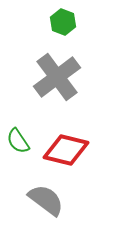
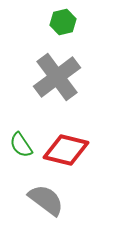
green hexagon: rotated 25 degrees clockwise
green semicircle: moved 3 px right, 4 px down
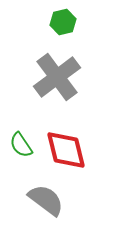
red diamond: rotated 63 degrees clockwise
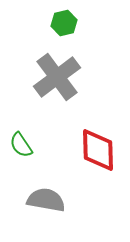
green hexagon: moved 1 px right, 1 px down
red diamond: moved 32 px right; rotated 12 degrees clockwise
gray semicircle: rotated 27 degrees counterclockwise
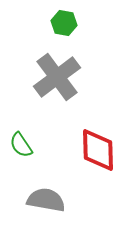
green hexagon: rotated 25 degrees clockwise
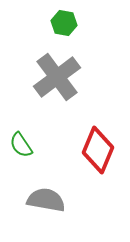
red diamond: rotated 24 degrees clockwise
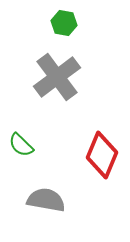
green semicircle: rotated 12 degrees counterclockwise
red diamond: moved 4 px right, 5 px down
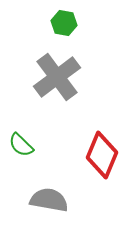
gray semicircle: moved 3 px right
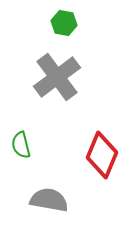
green semicircle: rotated 32 degrees clockwise
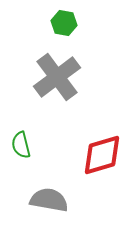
red diamond: rotated 51 degrees clockwise
